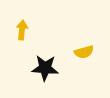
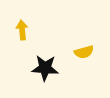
yellow arrow: rotated 12 degrees counterclockwise
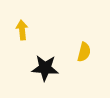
yellow semicircle: rotated 60 degrees counterclockwise
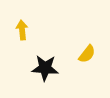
yellow semicircle: moved 3 px right, 2 px down; rotated 24 degrees clockwise
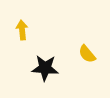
yellow semicircle: rotated 102 degrees clockwise
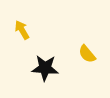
yellow arrow: rotated 24 degrees counterclockwise
